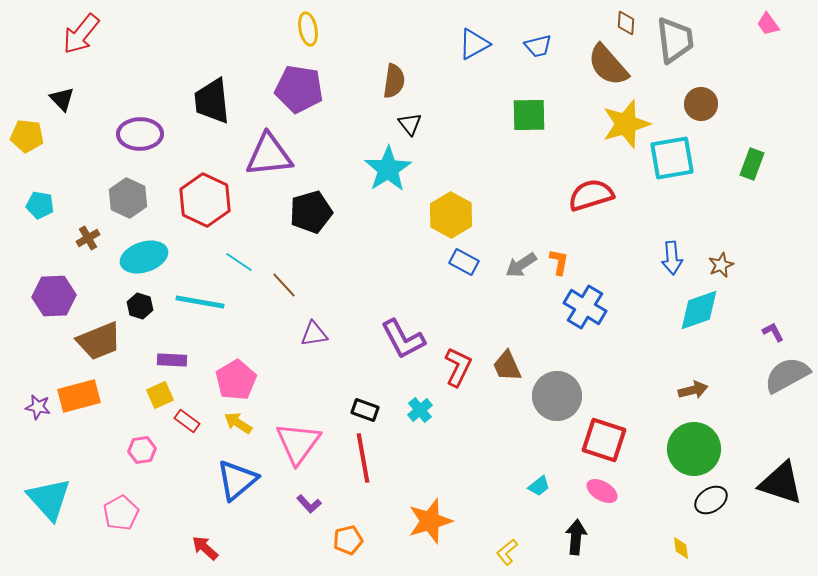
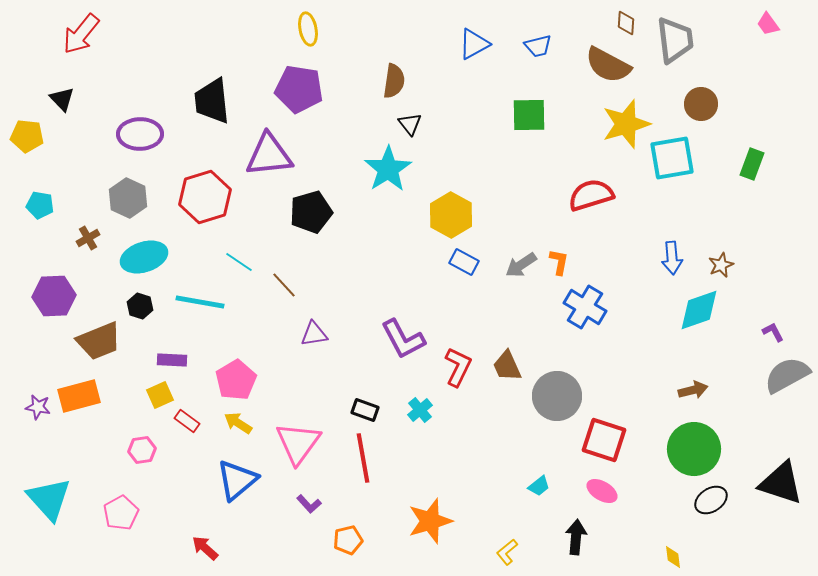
brown semicircle at (608, 65): rotated 21 degrees counterclockwise
red hexagon at (205, 200): moved 3 px up; rotated 18 degrees clockwise
yellow diamond at (681, 548): moved 8 px left, 9 px down
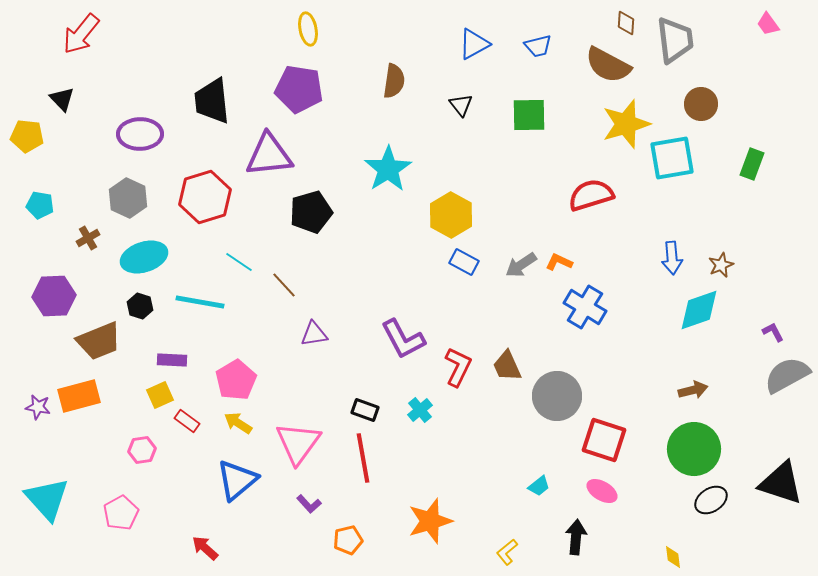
black triangle at (410, 124): moved 51 px right, 19 px up
orange L-shape at (559, 262): rotated 76 degrees counterclockwise
cyan triangle at (49, 499): moved 2 px left
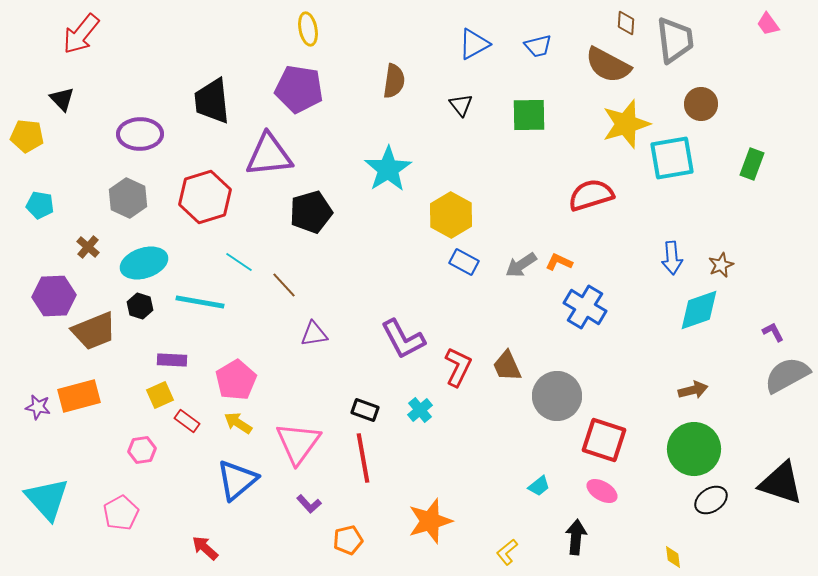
brown cross at (88, 238): moved 9 px down; rotated 20 degrees counterclockwise
cyan ellipse at (144, 257): moved 6 px down
brown trapezoid at (99, 341): moved 5 px left, 10 px up
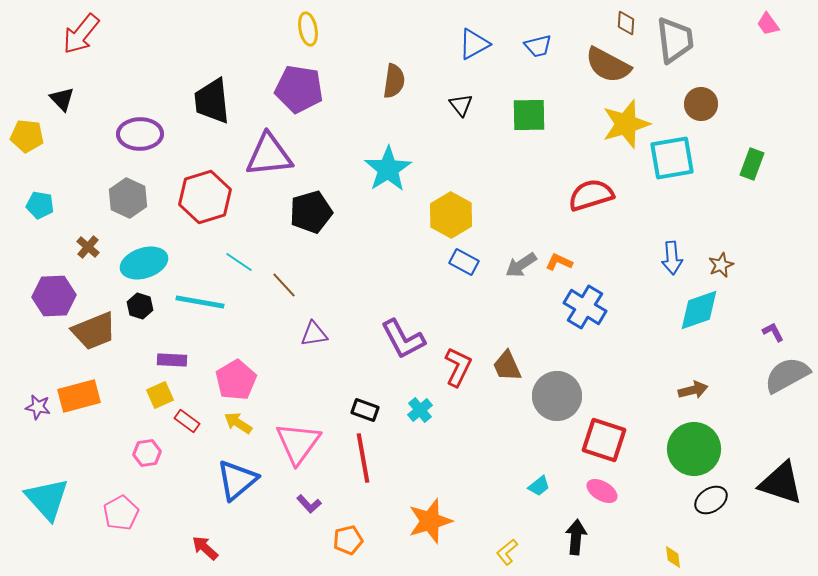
pink hexagon at (142, 450): moved 5 px right, 3 px down
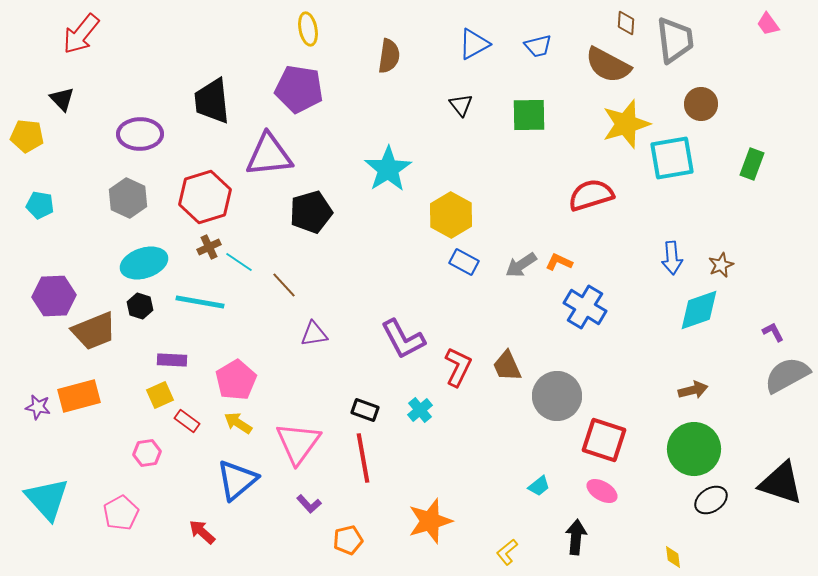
brown semicircle at (394, 81): moved 5 px left, 25 px up
brown cross at (88, 247): moved 121 px right; rotated 25 degrees clockwise
red arrow at (205, 548): moved 3 px left, 16 px up
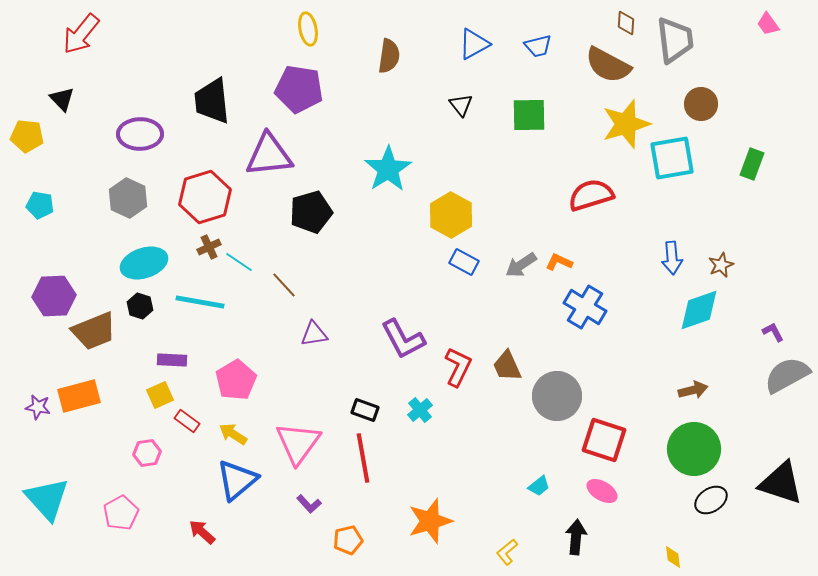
yellow arrow at (238, 423): moved 5 px left, 11 px down
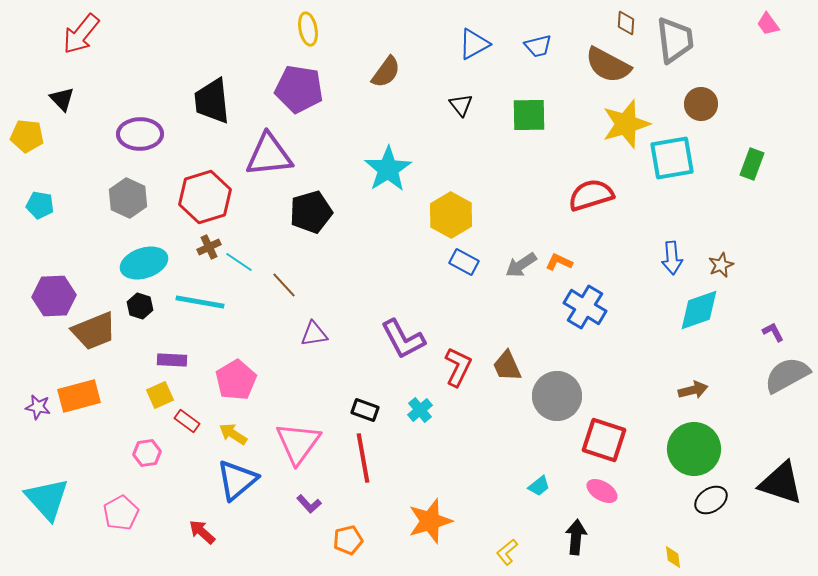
brown semicircle at (389, 56): moved 3 px left, 16 px down; rotated 28 degrees clockwise
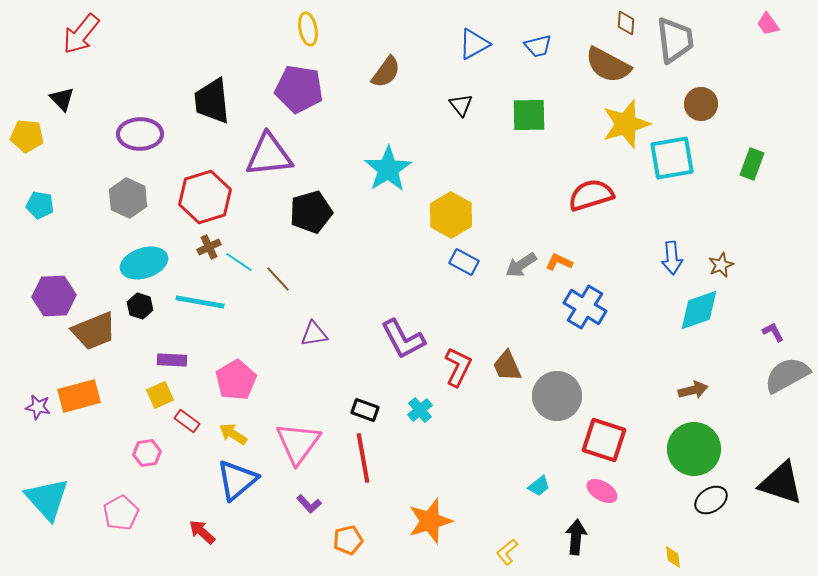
brown line at (284, 285): moved 6 px left, 6 px up
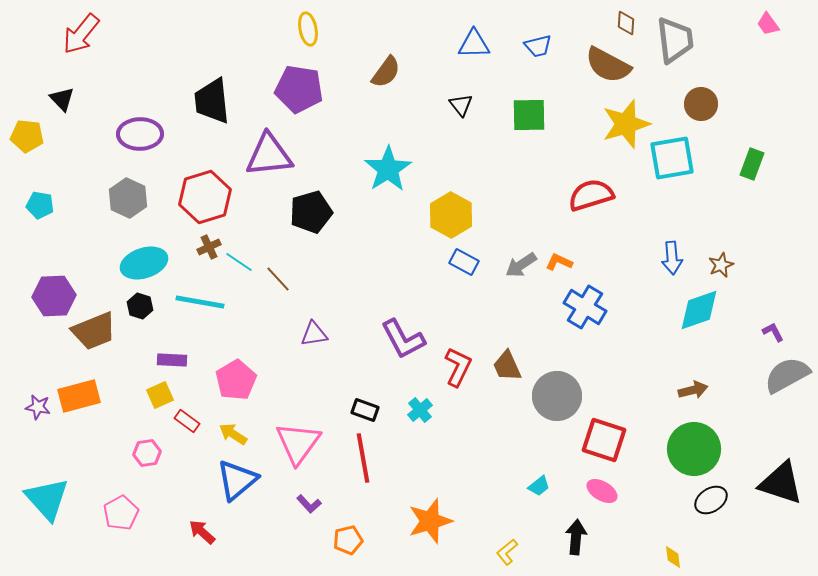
blue triangle at (474, 44): rotated 28 degrees clockwise
